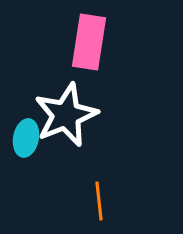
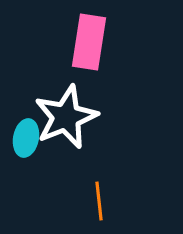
white star: moved 2 px down
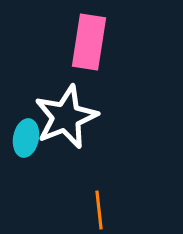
orange line: moved 9 px down
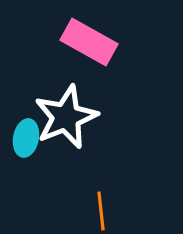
pink rectangle: rotated 70 degrees counterclockwise
orange line: moved 2 px right, 1 px down
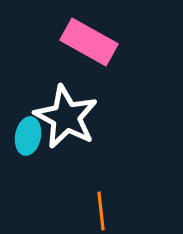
white star: rotated 22 degrees counterclockwise
cyan ellipse: moved 2 px right, 2 px up
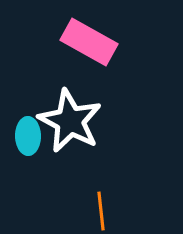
white star: moved 4 px right, 4 px down
cyan ellipse: rotated 12 degrees counterclockwise
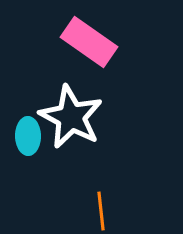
pink rectangle: rotated 6 degrees clockwise
white star: moved 1 px right, 4 px up
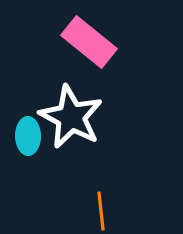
pink rectangle: rotated 4 degrees clockwise
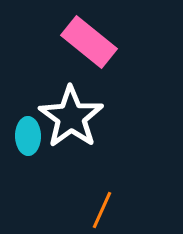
white star: rotated 8 degrees clockwise
orange line: moved 1 px right, 1 px up; rotated 30 degrees clockwise
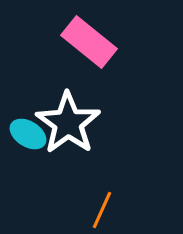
white star: moved 3 px left, 6 px down
cyan ellipse: moved 2 px up; rotated 57 degrees counterclockwise
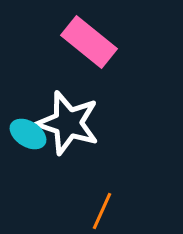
white star: rotated 18 degrees counterclockwise
orange line: moved 1 px down
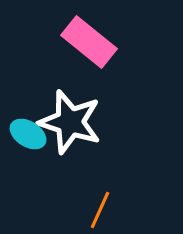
white star: moved 2 px right, 1 px up
orange line: moved 2 px left, 1 px up
